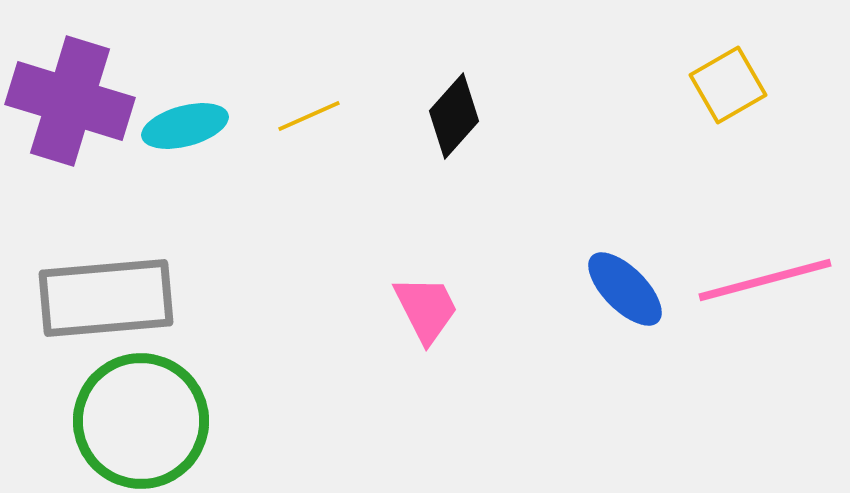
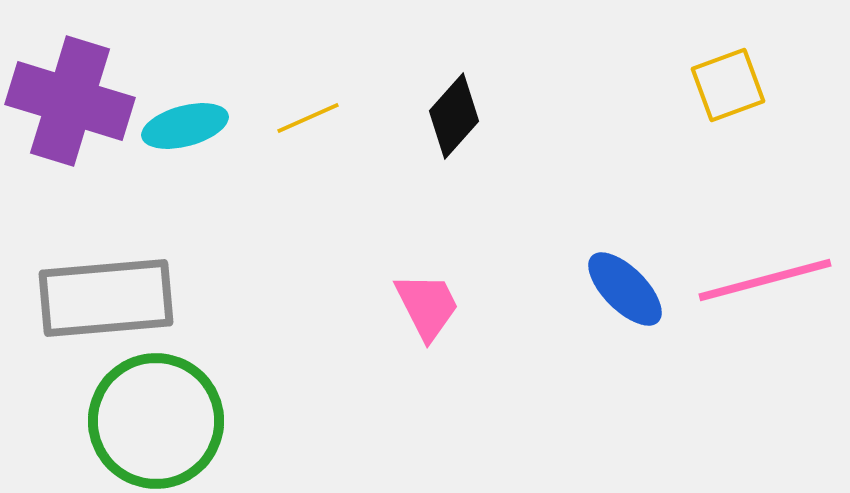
yellow square: rotated 10 degrees clockwise
yellow line: moved 1 px left, 2 px down
pink trapezoid: moved 1 px right, 3 px up
green circle: moved 15 px right
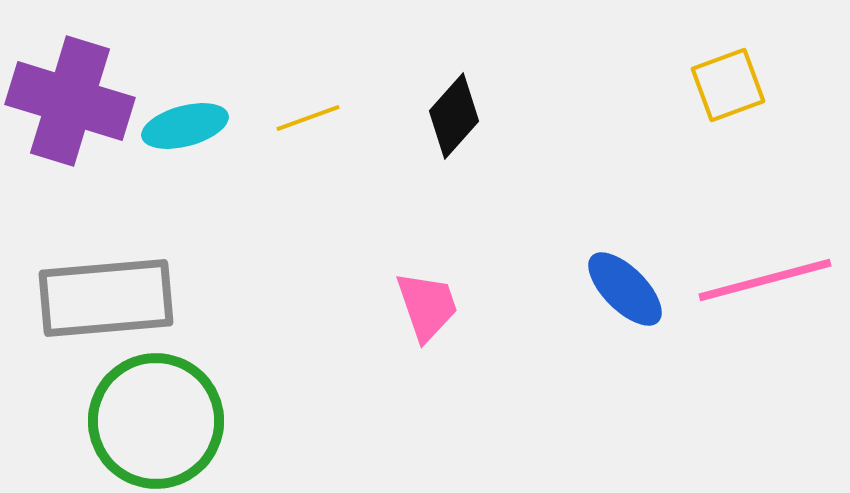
yellow line: rotated 4 degrees clockwise
pink trapezoid: rotated 8 degrees clockwise
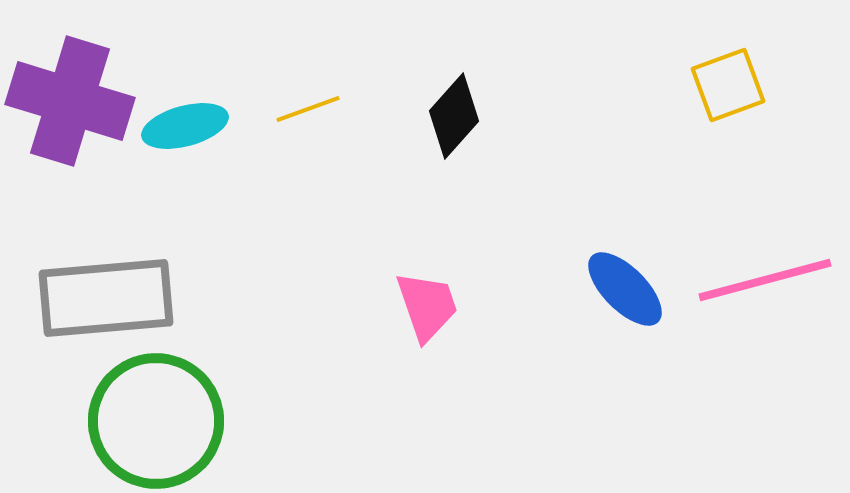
yellow line: moved 9 px up
